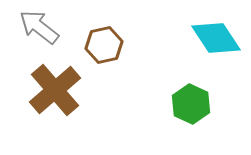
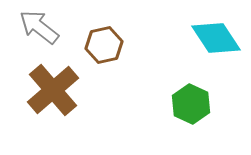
brown cross: moved 2 px left
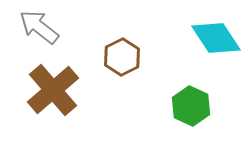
brown hexagon: moved 18 px right, 12 px down; rotated 15 degrees counterclockwise
green hexagon: moved 2 px down
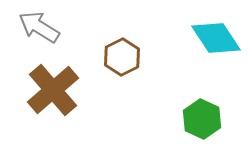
gray arrow: rotated 6 degrees counterclockwise
green hexagon: moved 11 px right, 13 px down
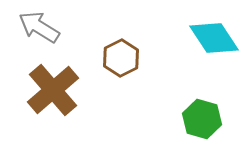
cyan diamond: moved 2 px left
brown hexagon: moved 1 px left, 1 px down
green hexagon: rotated 9 degrees counterclockwise
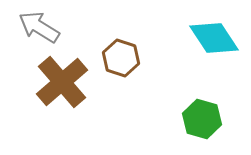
brown hexagon: rotated 15 degrees counterclockwise
brown cross: moved 9 px right, 8 px up
